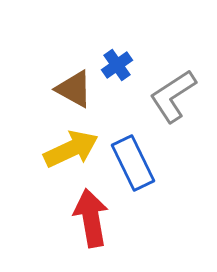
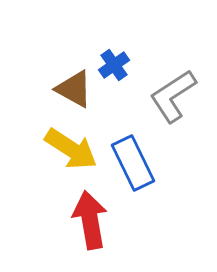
blue cross: moved 3 px left
yellow arrow: rotated 58 degrees clockwise
red arrow: moved 1 px left, 2 px down
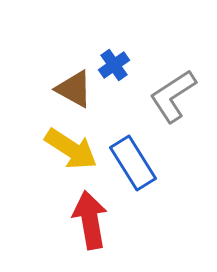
blue rectangle: rotated 6 degrees counterclockwise
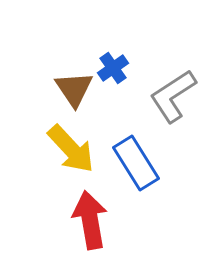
blue cross: moved 1 px left, 3 px down
brown triangle: rotated 27 degrees clockwise
yellow arrow: rotated 14 degrees clockwise
blue rectangle: moved 3 px right
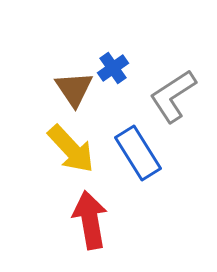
blue rectangle: moved 2 px right, 10 px up
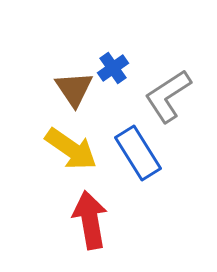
gray L-shape: moved 5 px left
yellow arrow: rotated 12 degrees counterclockwise
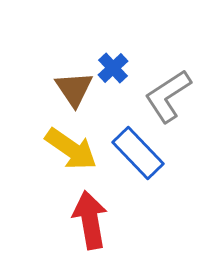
blue cross: rotated 8 degrees counterclockwise
blue rectangle: rotated 12 degrees counterclockwise
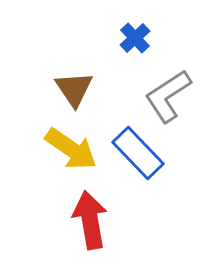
blue cross: moved 22 px right, 30 px up
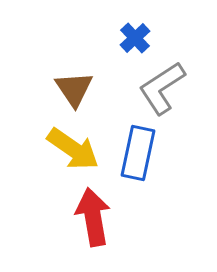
gray L-shape: moved 6 px left, 8 px up
yellow arrow: moved 2 px right
blue rectangle: rotated 56 degrees clockwise
red arrow: moved 3 px right, 3 px up
